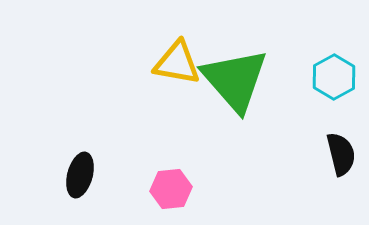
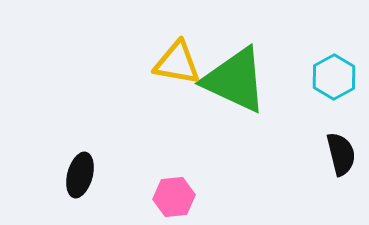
green triangle: rotated 24 degrees counterclockwise
pink hexagon: moved 3 px right, 8 px down
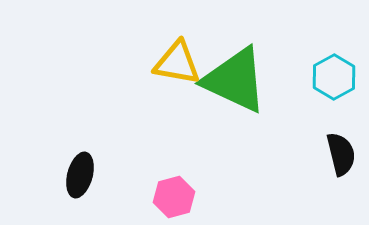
pink hexagon: rotated 9 degrees counterclockwise
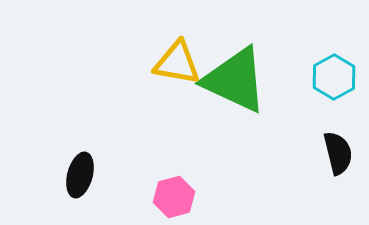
black semicircle: moved 3 px left, 1 px up
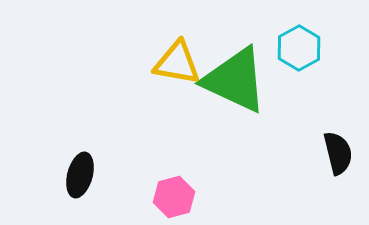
cyan hexagon: moved 35 px left, 29 px up
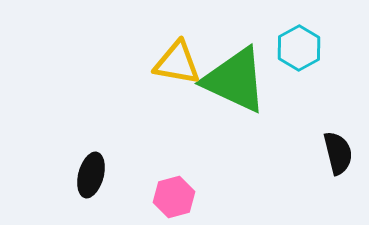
black ellipse: moved 11 px right
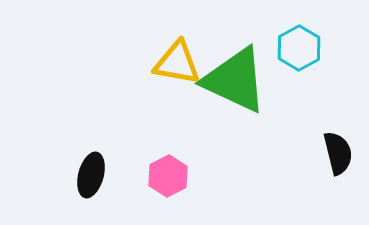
pink hexagon: moved 6 px left, 21 px up; rotated 12 degrees counterclockwise
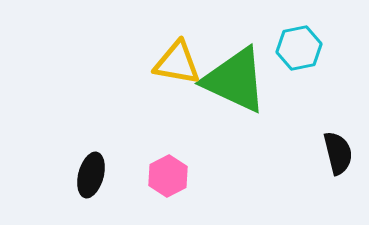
cyan hexagon: rotated 18 degrees clockwise
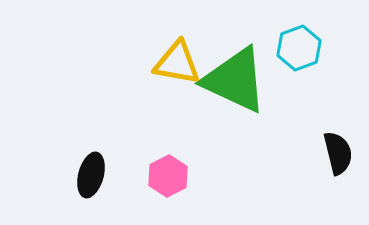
cyan hexagon: rotated 9 degrees counterclockwise
